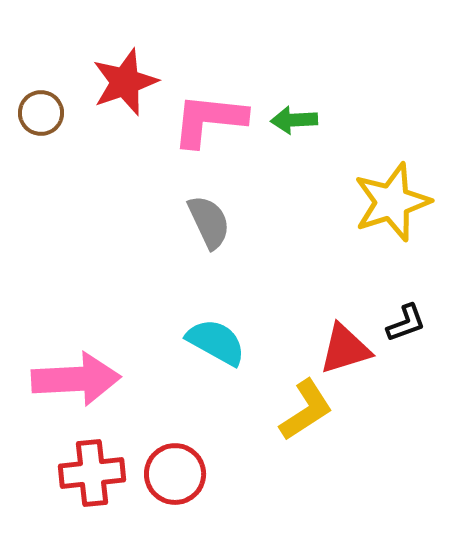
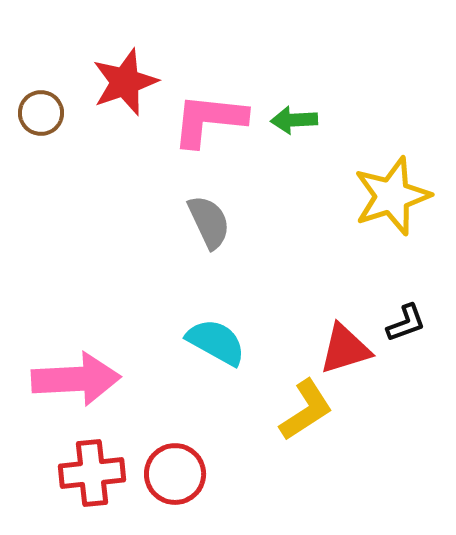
yellow star: moved 6 px up
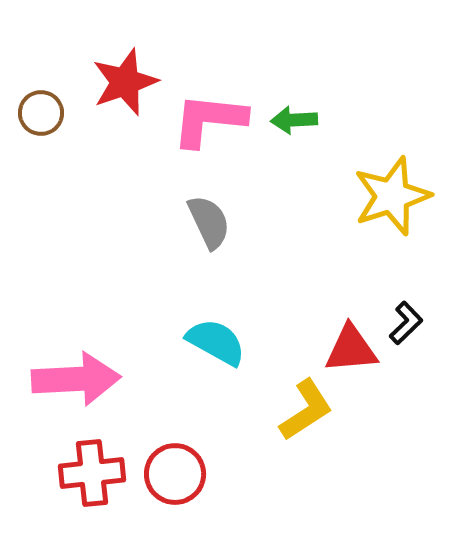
black L-shape: rotated 24 degrees counterclockwise
red triangle: moved 6 px right; rotated 12 degrees clockwise
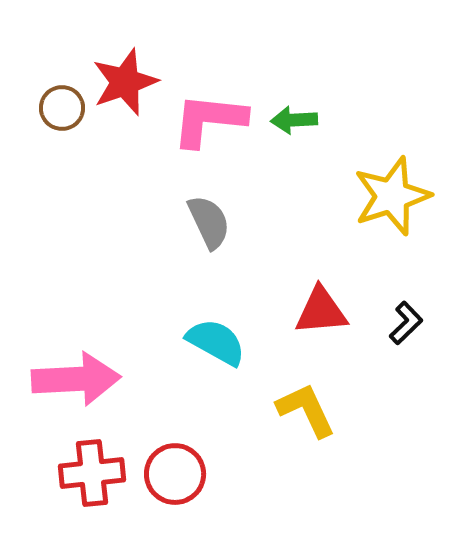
brown circle: moved 21 px right, 5 px up
red triangle: moved 30 px left, 38 px up
yellow L-shape: rotated 82 degrees counterclockwise
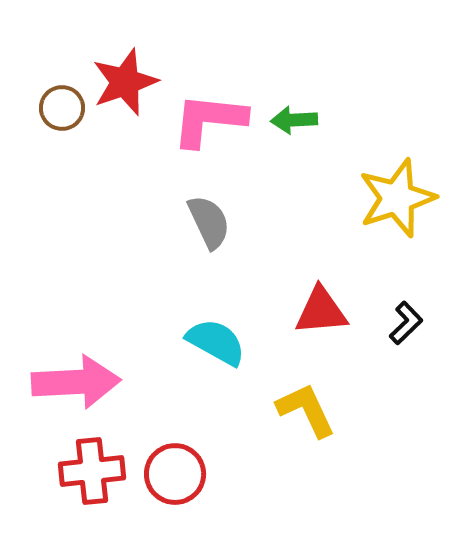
yellow star: moved 5 px right, 2 px down
pink arrow: moved 3 px down
red cross: moved 2 px up
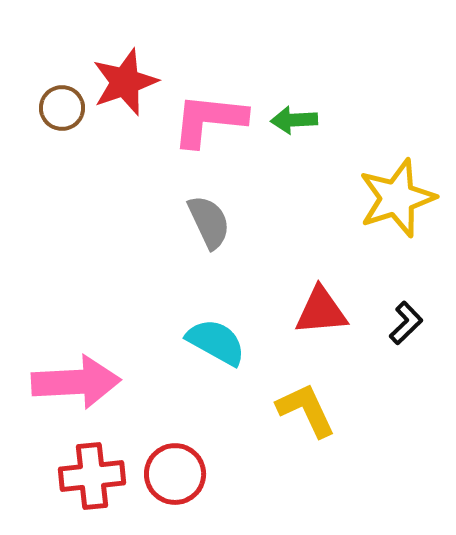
red cross: moved 5 px down
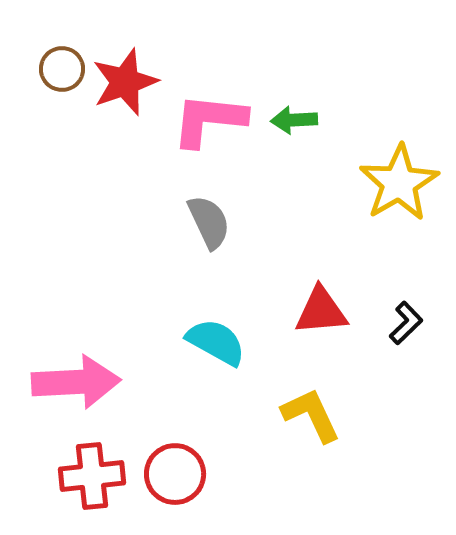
brown circle: moved 39 px up
yellow star: moved 2 px right, 15 px up; rotated 12 degrees counterclockwise
yellow L-shape: moved 5 px right, 5 px down
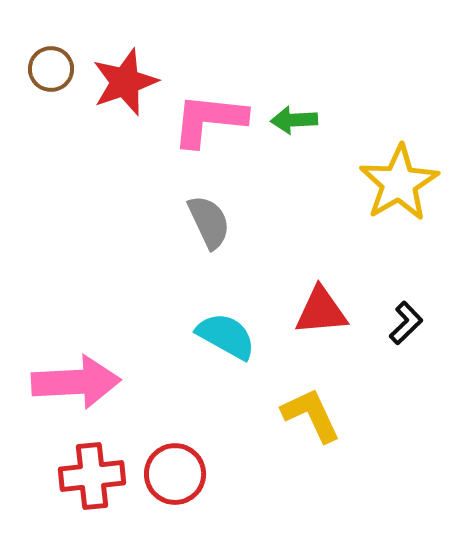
brown circle: moved 11 px left
cyan semicircle: moved 10 px right, 6 px up
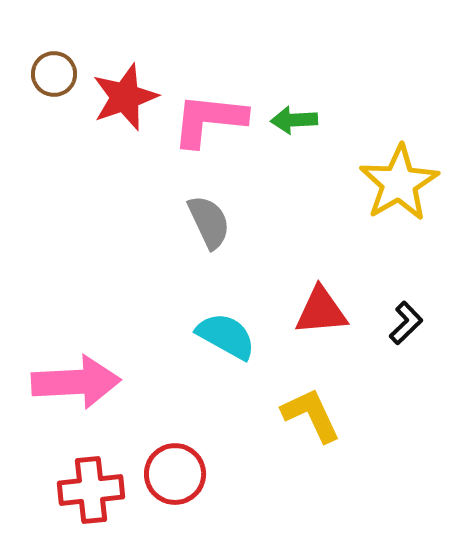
brown circle: moved 3 px right, 5 px down
red star: moved 15 px down
red cross: moved 1 px left, 14 px down
